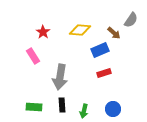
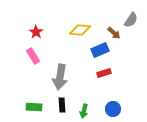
red star: moved 7 px left
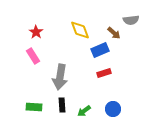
gray semicircle: rotated 49 degrees clockwise
yellow diamond: rotated 65 degrees clockwise
green arrow: rotated 40 degrees clockwise
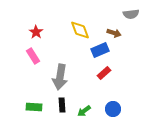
gray semicircle: moved 6 px up
brown arrow: rotated 24 degrees counterclockwise
red rectangle: rotated 24 degrees counterclockwise
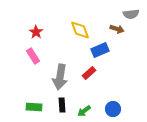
brown arrow: moved 3 px right, 4 px up
red rectangle: moved 15 px left
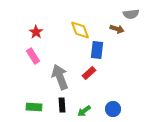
blue rectangle: moved 3 px left; rotated 60 degrees counterclockwise
gray arrow: rotated 150 degrees clockwise
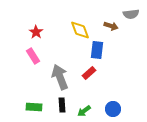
brown arrow: moved 6 px left, 3 px up
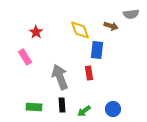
pink rectangle: moved 8 px left, 1 px down
red rectangle: rotated 56 degrees counterclockwise
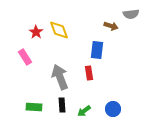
yellow diamond: moved 21 px left
